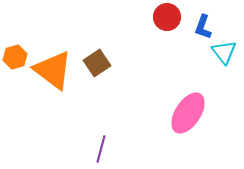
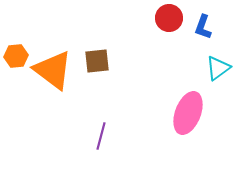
red circle: moved 2 px right, 1 px down
cyan triangle: moved 6 px left, 16 px down; rotated 32 degrees clockwise
orange hexagon: moved 1 px right, 1 px up; rotated 10 degrees clockwise
brown square: moved 2 px up; rotated 28 degrees clockwise
pink ellipse: rotated 12 degrees counterclockwise
purple line: moved 13 px up
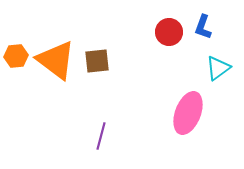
red circle: moved 14 px down
orange triangle: moved 3 px right, 10 px up
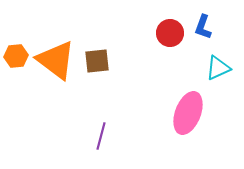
red circle: moved 1 px right, 1 px down
cyan triangle: rotated 12 degrees clockwise
